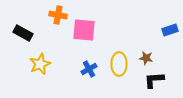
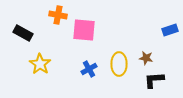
yellow star: rotated 15 degrees counterclockwise
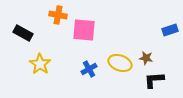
yellow ellipse: moved 1 px right, 1 px up; rotated 70 degrees counterclockwise
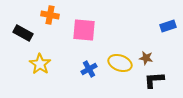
orange cross: moved 8 px left
blue rectangle: moved 2 px left, 4 px up
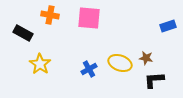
pink square: moved 5 px right, 12 px up
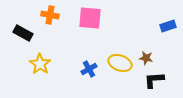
pink square: moved 1 px right
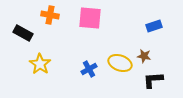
blue rectangle: moved 14 px left
brown star: moved 2 px left, 2 px up
black L-shape: moved 1 px left
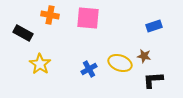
pink square: moved 2 px left
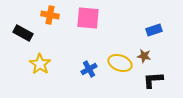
blue rectangle: moved 4 px down
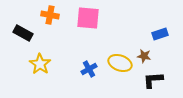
blue rectangle: moved 6 px right, 4 px down
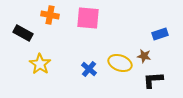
blue cross: rotated 21 degrees counterclockwise
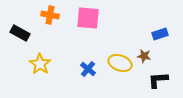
black rectangle: moved 3 px left
blue cross: moved 1 px left
black L-shape: moved 5 px right
